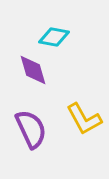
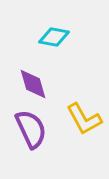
purple diamond: moved 14 px down
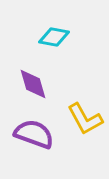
yellow L-shape: moved 1 px right
purple semicircle: moved 3 px right, 5 px down; rotated 45 degrees counterclockwise
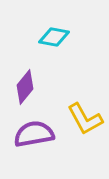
purple diamond: moved 8 px left, 3 px down; rotated 56 degrees clockwise
purple semicircle: rotated 30 degrees counterclockwise
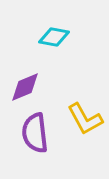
purple diamond: rotated 28 degrees clockwise
purple semicircle: moved 1 px right, 1 px up; rotated 87 degrees counterclockwise
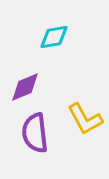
cyan diamond: rotated 20 degrees counterclockwise
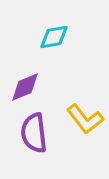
yellow L-shape: rotated 9 degrees counterclockwise
purple semicircle: moved 1 px left
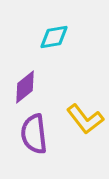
purple diamond: rotated 16 degrees counterclockwise
purple semicircle: moved 1 px down
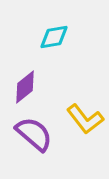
purple semicircle: rotated 138 degrees clockwise
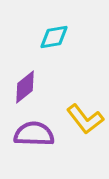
purple semicircle: rotated 39 degrees counterclockwise
